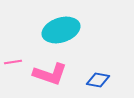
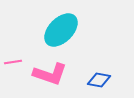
cyan ellipse: rotated 27 degrees counterclockwise
blue diamond: moved 1 px right
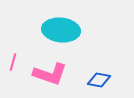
cyan ellipse: rotated 51 degrees clockwise
pink line: rotated 66 degrees counterclockwise
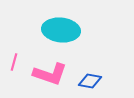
pink line: moved 1 px right
blue diamond: moved 9 px left, 1 px down
